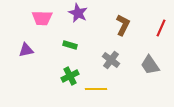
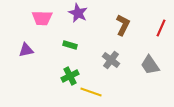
yellow line: moved 5 px left, 3 px down; rotated 20 degrees clockwise
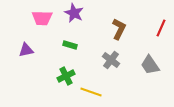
purple star: moved 4 px left
brown L-shape: moved 4 px left, 4 px down
green cross: moved 4 px left
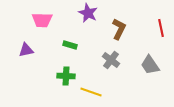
purple star: moved 14 px right
pink trapezoid: moved 2 px down
red line: rotated 36 degrees counterclockwise
green cross: rotated 30 degrees clockwise
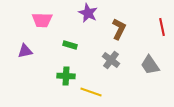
red line: moved 1 px right, 1 px up
purple triangle: moved 1 px left, 1 px down
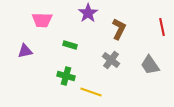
purple star: rotated 12 degrees clockwise
green cross: rotated 12 degrees clockwise
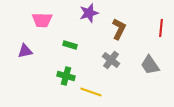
purple star: moved 1 px right; rotated 18 degrees clockwise
red line: moved 1 px left, 1 px down; rotated 18 degrees clockwise
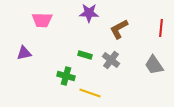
purple star: rotated 18 degrees clockwise
brown L-shape: rotated 145 degrees counterclockwise
green rectangle: moved 15 px right, 10 px down
purple triangle: moved 1 px left, 2 px down
gray trapezoid: moved 4 px right
yellow line: moved 1 px left, 1 px down
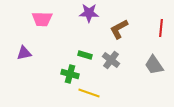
pink trapezoid: moved 1 px up
green cross: moved 4 px right, 2 px up
yellow line: moved 1 px left
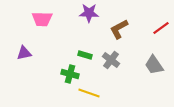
red line: rotated 48 degrees clockwise
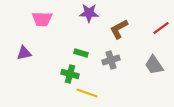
green rectangle: moved 4 px left, 2 px up
gray cross: rotated 36 degrees clockwise
yellow line: moved 2 px left
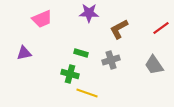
pink trapezoid: rotated 25 degrees counterclockwise
